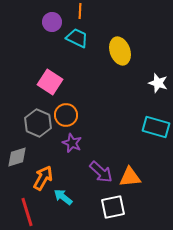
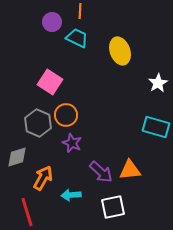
white star: rotated 24 degrees clockwise
orange triangle: moved 7 px up
cyan arrow: moved 8 px right, 2 px up; rotated 42 degrees counterclockwise
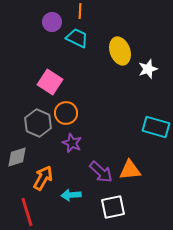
white star: moved 10 px left, 14 px up; rotated 12 degrees clockwise
orange circle: moved 2 px up
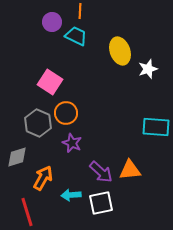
cyan trapezoid: moved 1 px left, 2 px up
cyan rectangle: rotated 12 degrees counterclockwise
white square: moved 12 px left, 4 px up
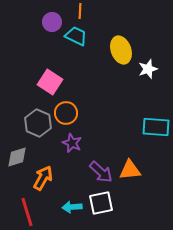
yellow ellipse: moved 1 px right, 1 px up
cyan arrow: moved 1 px right, 12 px down
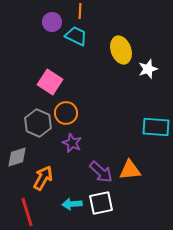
cyan arrow: moved 3 px up
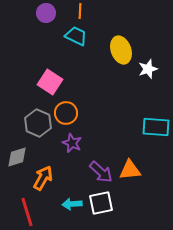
purple circle: moved 6 px left, 9 px up
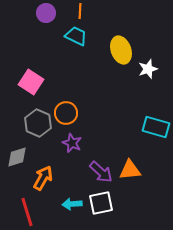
pink square: moved 19 px left
cyan rectangle: rotated 12 degrees clockwise
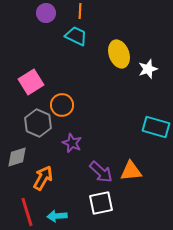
yellow ellipse: moved 2 px left, 4 px down
pink square: rotated 25 degrees clockwise
orange circle: moved 4 px left, 8 px up
orange triangle: moved 1 px right, 1 px down
cyan arrow: moved 15 px left, 12 px down
